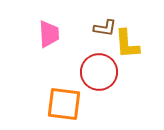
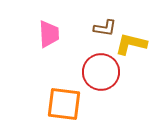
yellow L-shape: moved 4 px right; rotated 108 degrees clockwise
red circle: moved 2 px right
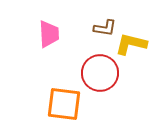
red circle: moved 1 px left, 1 px down
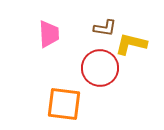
red circle: moved 5 px up
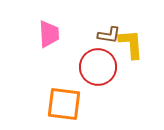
brown L-shape: moved 4 px right, 7 px down
yellow L-shape: rotated 72 degrees clockwise
red circle: moved 2 px left, 1 px up
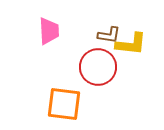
pink trapezoid: moved 3 px up
yellow L-shape: rotated 100 degrees clockwise
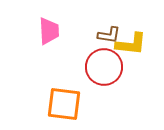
red circle: moved 6 px right
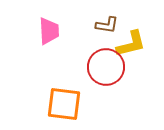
brown L-shape: moved 2 px left, 10 px up
yellow L-shape: rotated 20 degrees counterclockwise
red circle: moved 2 px right
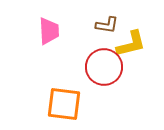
red circle: moved 2 px left
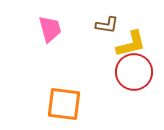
pink trapezoid: moved 1 px right, 2 px up; rotated 12 degrees counterclockwise
red circle: moved 30 px right, 5 px down
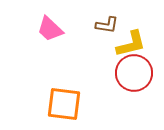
pink trapezoid: rotated 148 degrees clockwise
red circle: moved 1 px down
